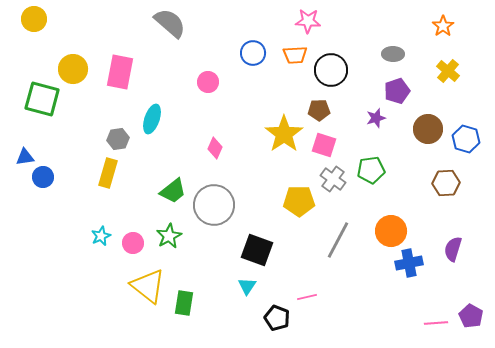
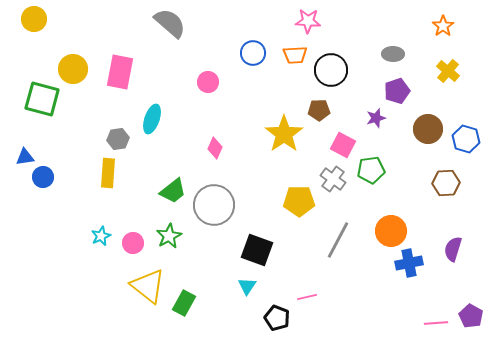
pink square at (324, 145): moved 19 px right; rotated 10 degrees clockwise
yellow rectangle at (108, 173): rotated 12 degrees counterclockwise
green rectangle at (184, 303): rotated 20 degrees clockwise
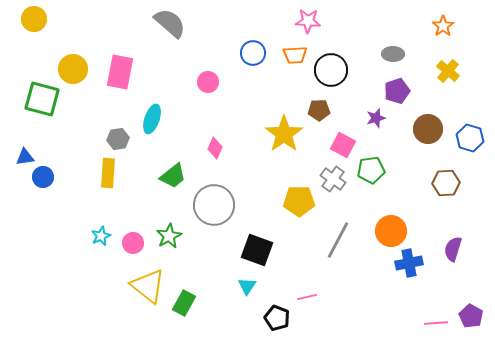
blue hexagon at (466, 139): moved 4 px right, 1 px up
green trapezoid at (173, 191): moved 15 px up
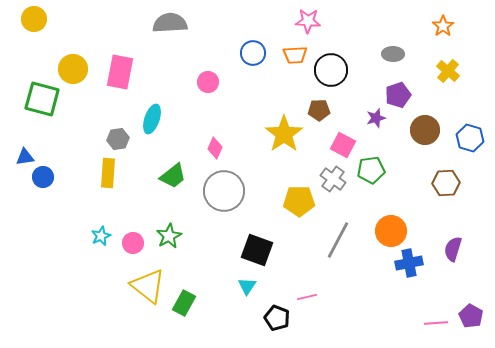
gray semicircle at (170, 23): rotated 44 degrees counterclockwise
purple pentagon at (397, 91): moved 1 px right, 4 px down
brown circle at (428, 129): moved 3 px left, 1 px down
gray circle at (214, 205): moved 10 px right, 14 px up
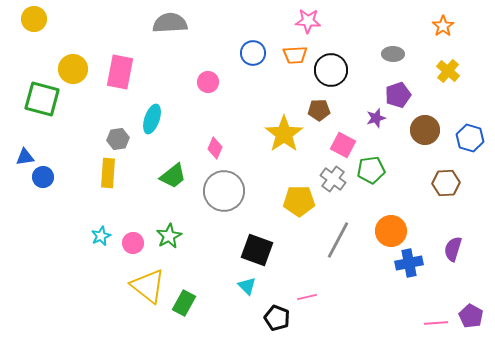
cyan triangle at (247, 286): rotated 18 degrees counterclockwise
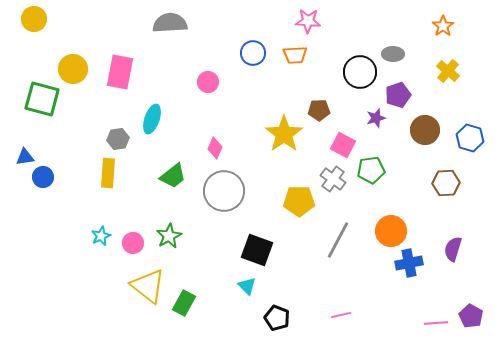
black circle at (331, 70): moved 29 px right, 2 px down
pink line at (307, 297): moved 34 px right, 18 px down
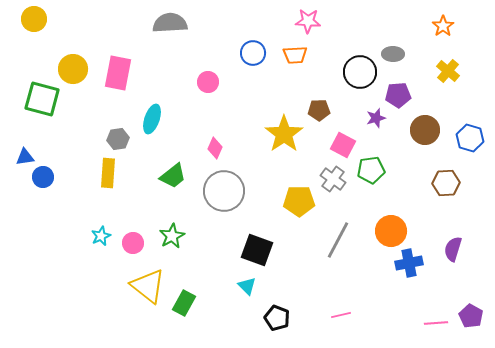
pink rectangle at (120, 72): moved 2 px left, 1 px down
purple pentagon at (398, 95): rotated 15 degrees clockwise
green star at (169, 236): moved 3 px right
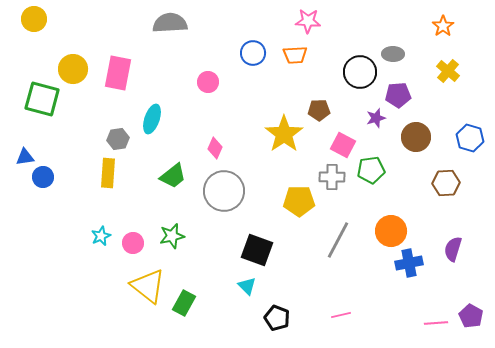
brown circle at (425, 130): moved 9 px left, 7 px down
gray cross at (333, 179): moved 1 px left, 2 px up; rotated 35 degrees counterclockwise
green star at (172, 236): rotated 15 degrees clockwise
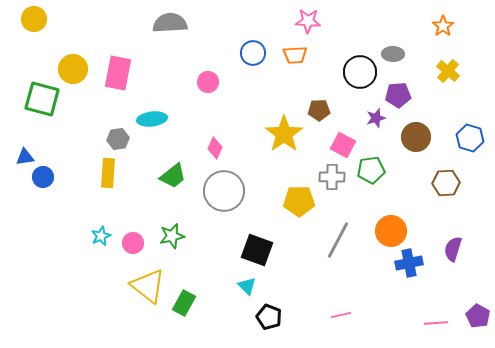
cyan ellipse at (152, 119): rotated 64 degrees clockwise
purple pentagon at (471, 316): moved 7 px right
black pentagon at (277, 318): moved 8 px left, 1 px up
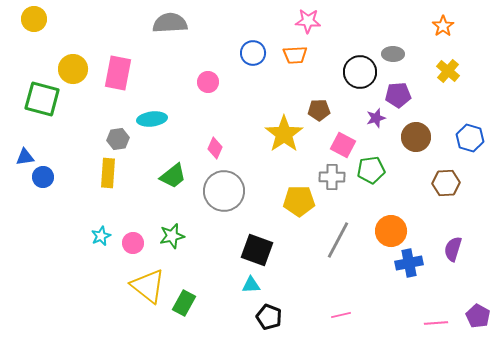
cyan triangle at (247, 286): moved 4 px right, 1 px up; rotated 48 degrees counterclockwise
